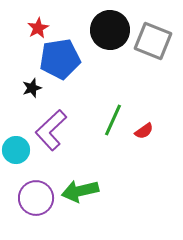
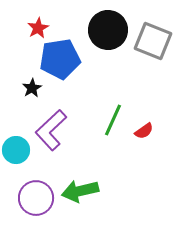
black circle: moved 2 px left
black star: rotated 12 degrees counterclockwise
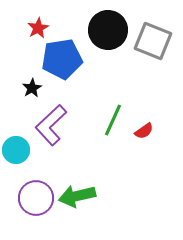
blue pentagon: moved 2 px right
purple L-shape: moved 5 px up
green arrow: moved 3 px left, 5 px down
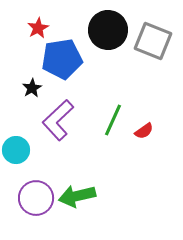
purple L-shape: moved 7 px right, 5 px up
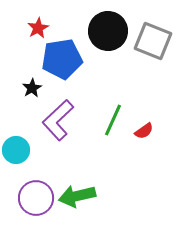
black circle: moved 1 px down
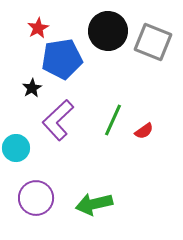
gray square: moved 1 px down
cyan circle: moved 2 px up
green arrow: moved 17 px right, 8 px down
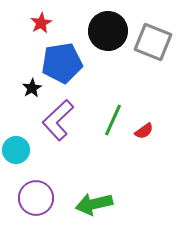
red star: moved 3 px right, 5 px up
blue pentagon: moved 4 px down
cyan circle: moved 2 px down
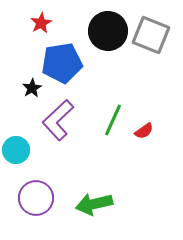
gray square: moved 2 px left, 7 px up
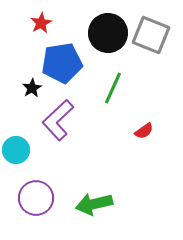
black circle: moved 2 px down
green line: moved 32 px up
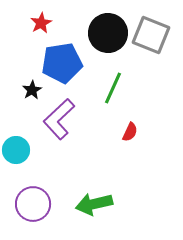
black star: moved 2 px down
purple L-shape: moved 1 px right, 1 px up
red semicircle: moved 14 px left, 1 px down; rotated 30 degrees counterclockwise
purple circle: moved 3 px left, 6 px down
